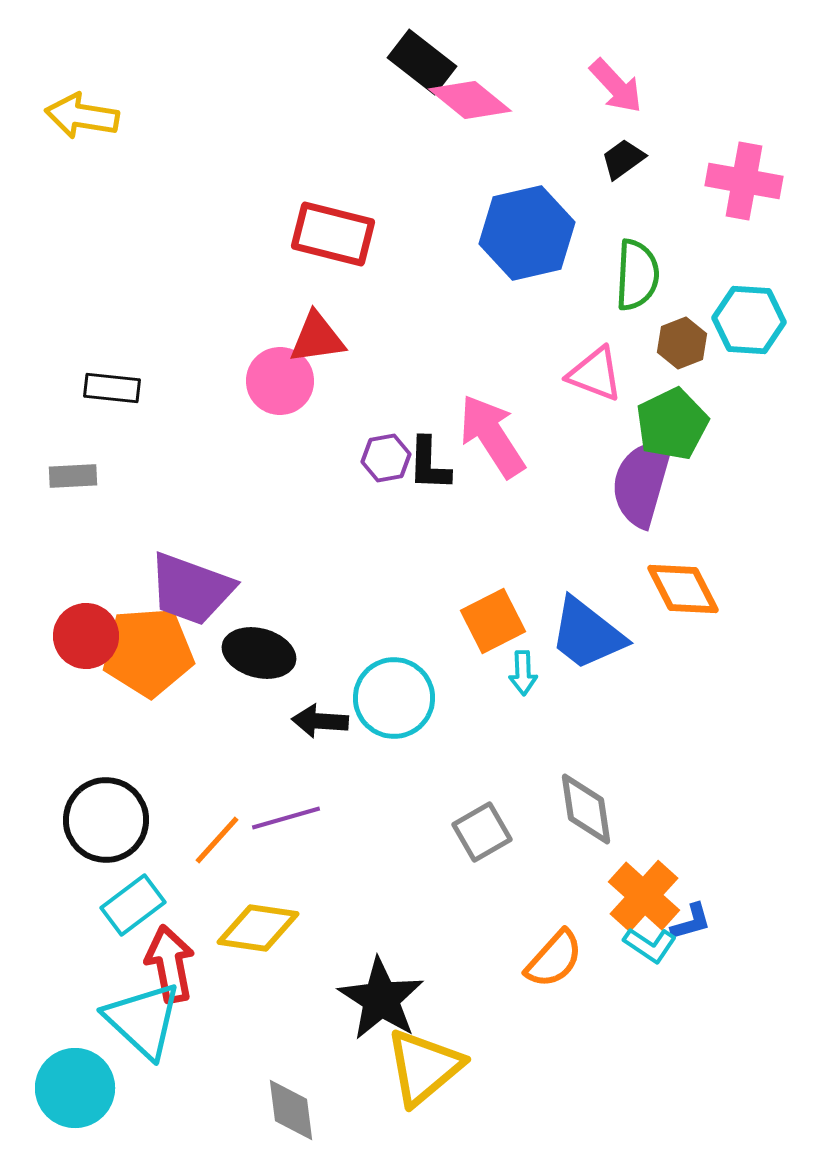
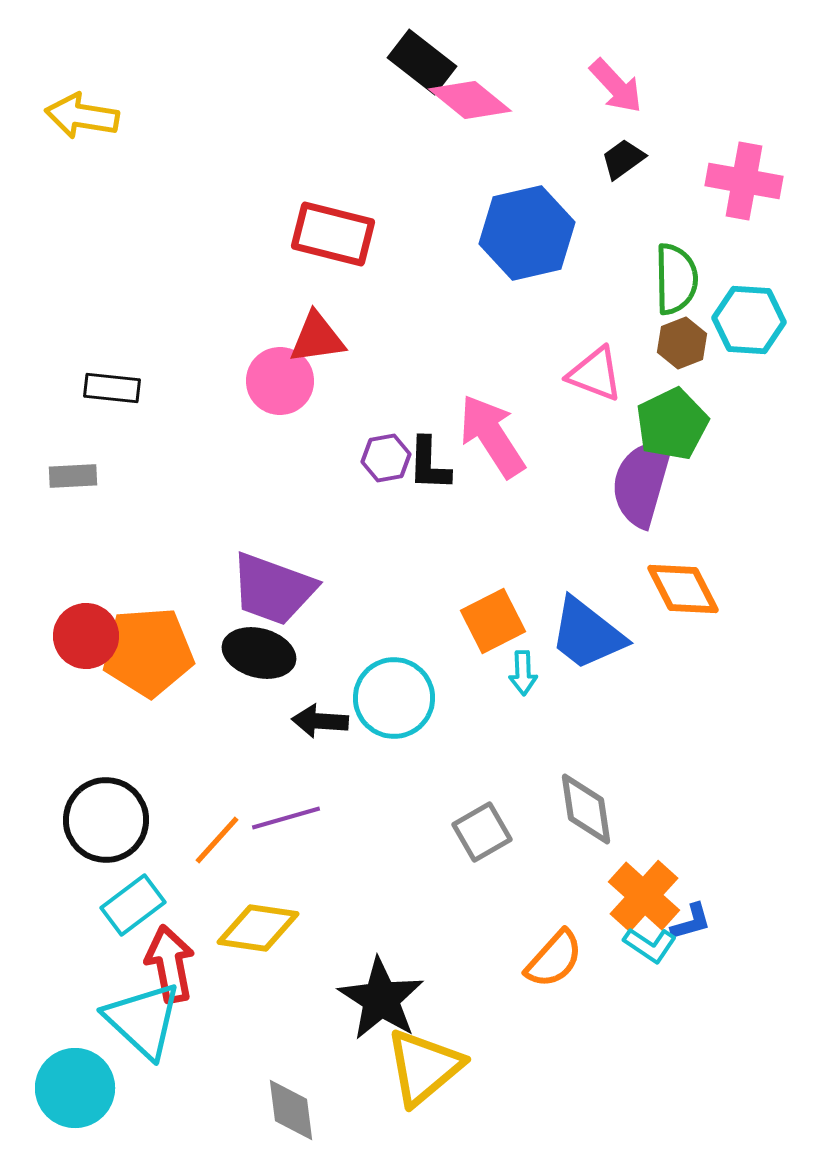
green semicircle at (637, 275): moved 39 px right, 4 px down; rotated 4 degrees counterclockwise
purple trapezoid at (191, 589): moved 82 px right
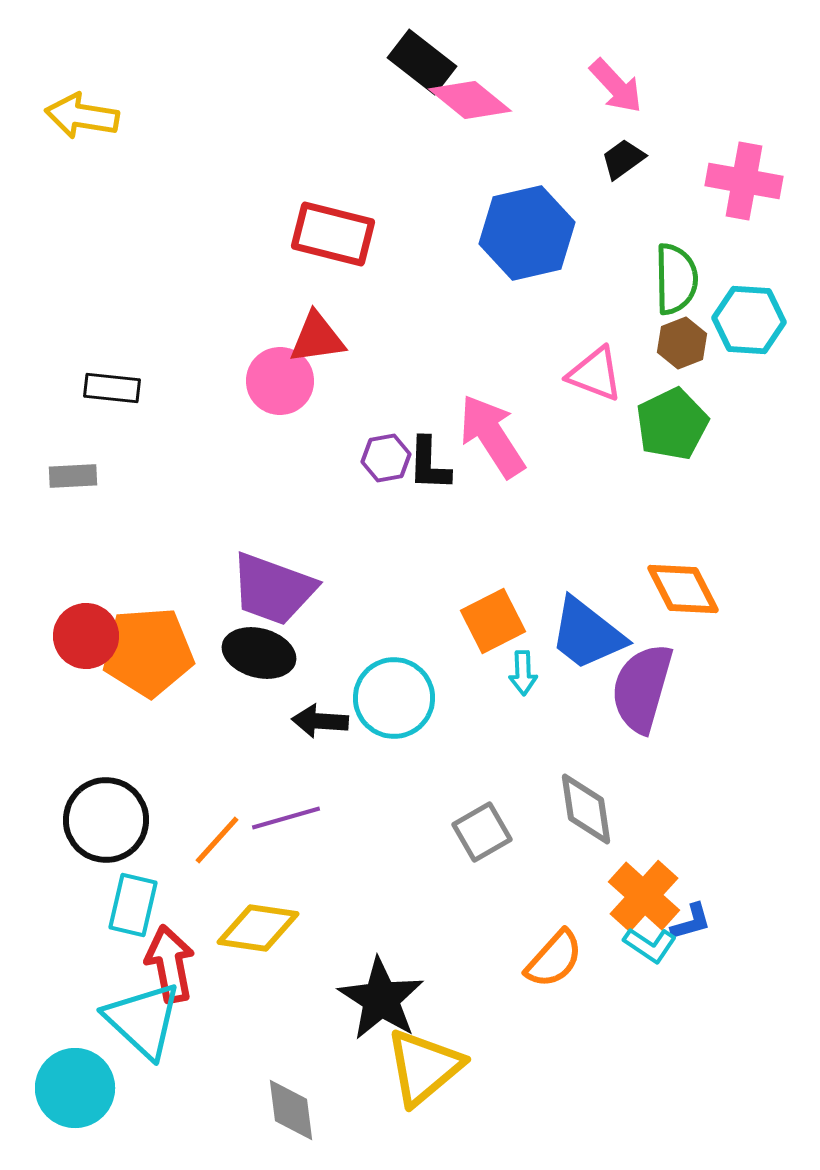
purple semicircle at (642, 482): moved 206 px down
cyan rectangle at (133, 905): rotated 40 degrees counterclockwise
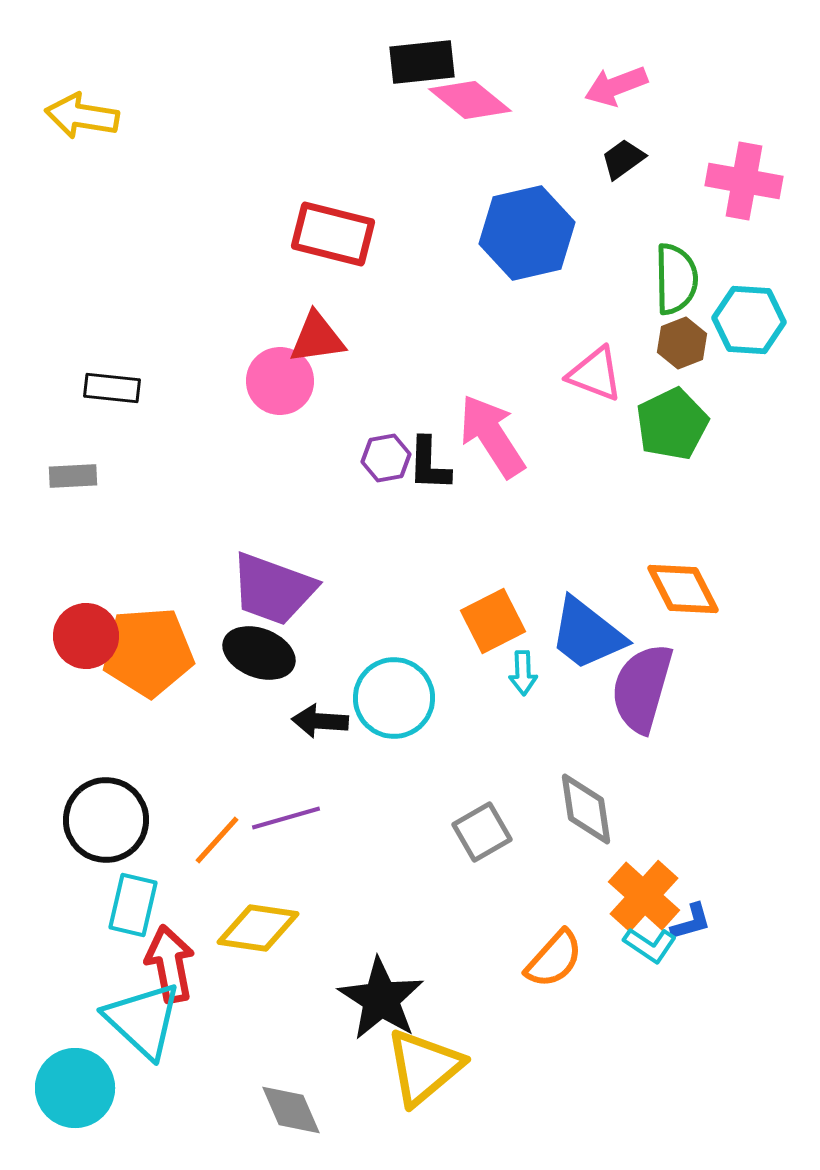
black rectangle at (422, 62): rotated 44 degrees counterclockwise
pink arrow at (616, 86): rotated 112 degrees clockwise
black ellipse at (259, 653): rotated 6 degrees clockwise
gray diamond at (291, 1110): rotated 16 degrees counterclockwise
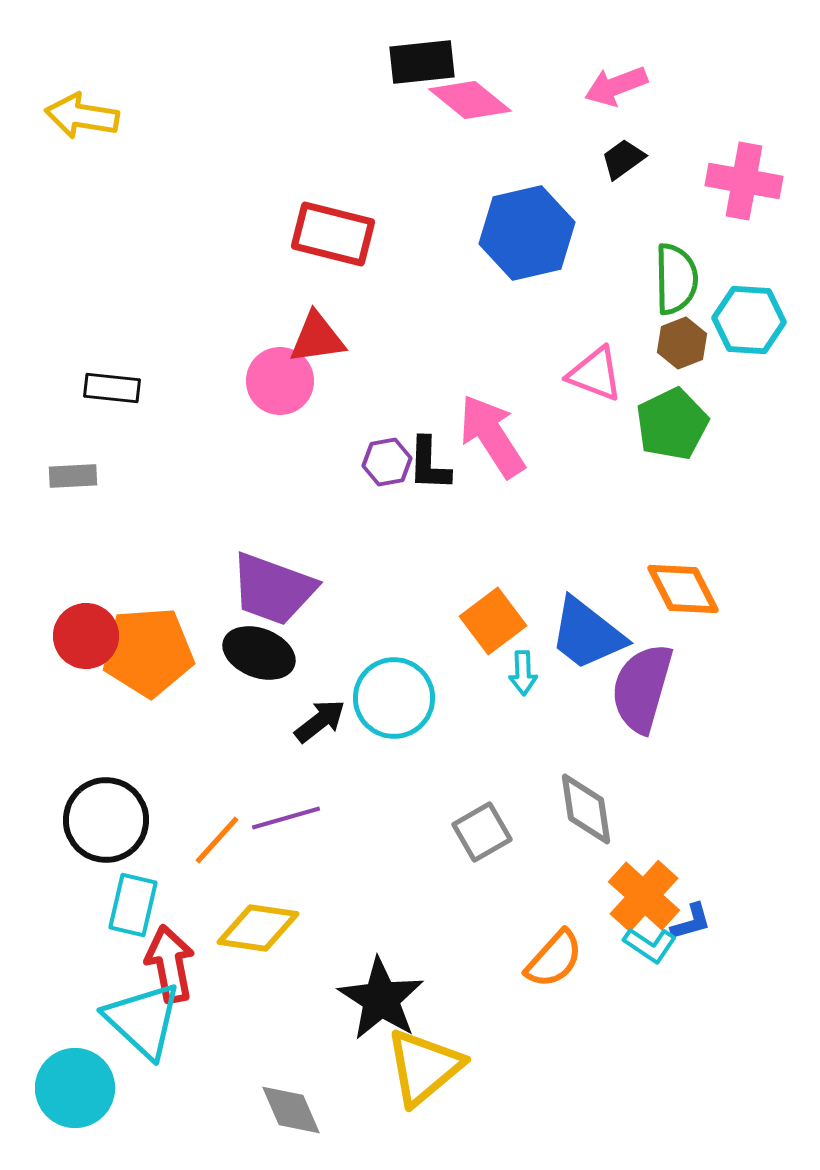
purple hexagon at (386, 458): moved 1 px right, 4 px down
orange square at (493, 621): rotated 10 degrees counterclockwise
black arrow at (320, 721): rotated 138 degrees clockwise
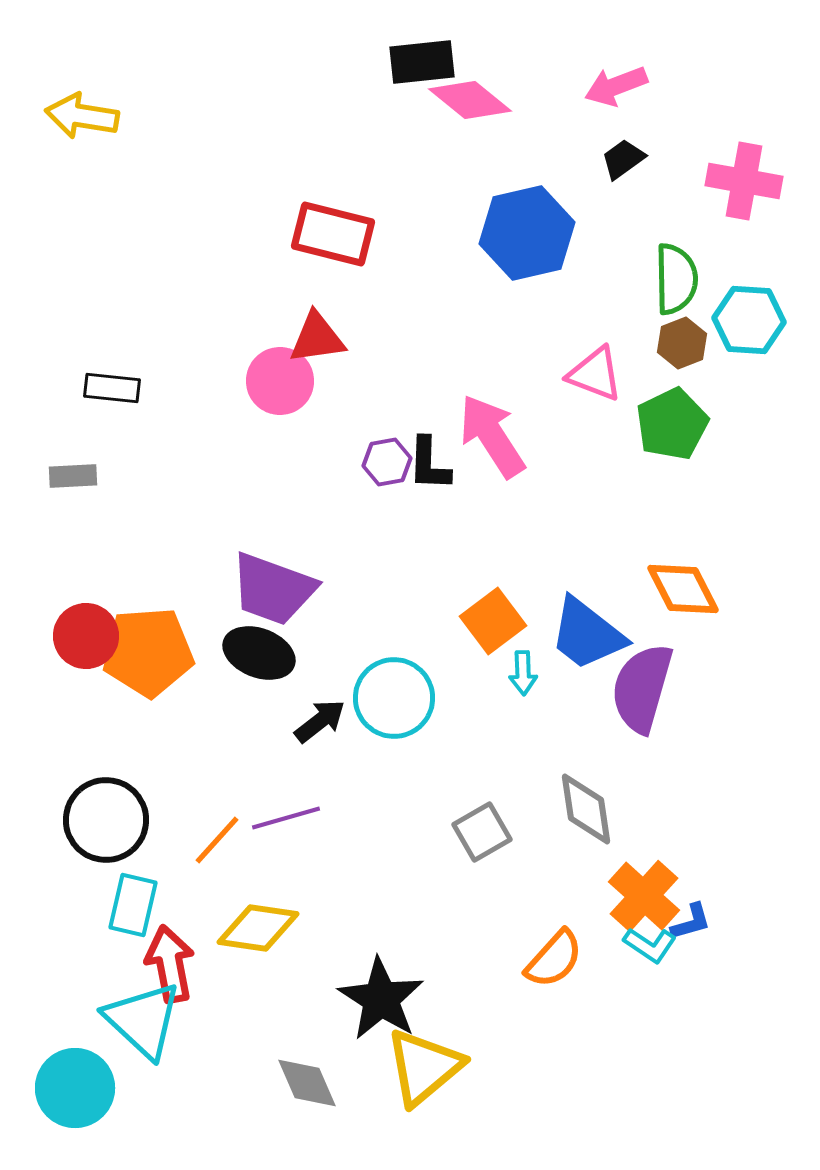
gray diamond at (291, 1110): moved 16 px right, 27 px up
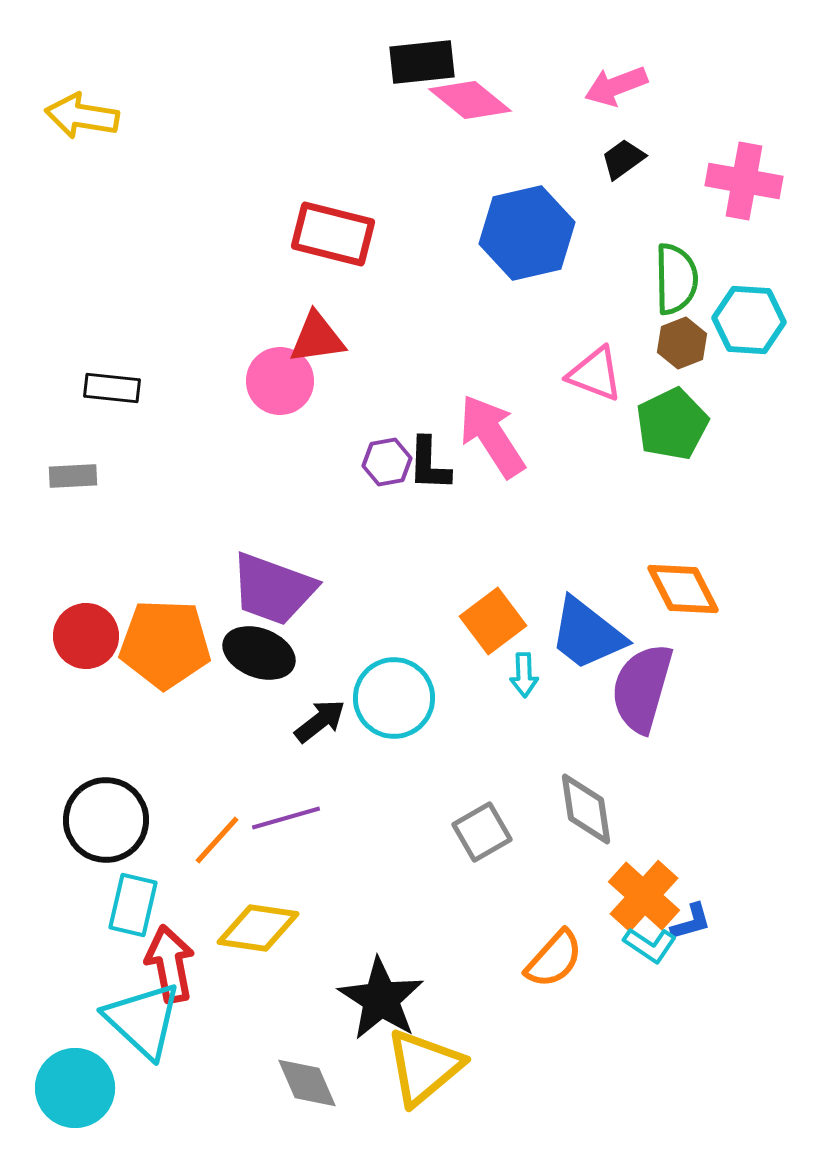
orange pentagon at (148, 652): moved 17 px right, 8 px up; rotated 6 degrees clockwise
cyan arrow at (523, 673): moved 1 px right, 2 px down
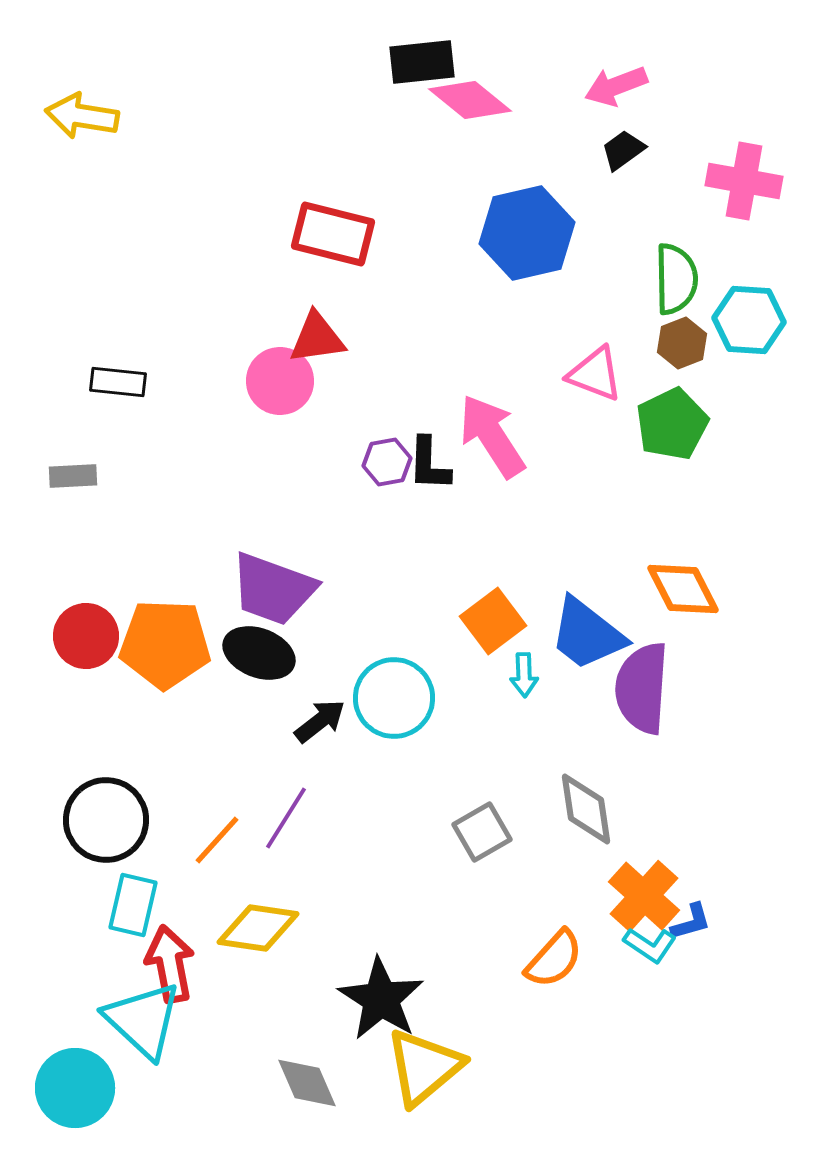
black trapezoid at (623, 159): moved 9 px up
black rectangle at (112, 388): moved 6 px right, 6 px up
purple semicircle at (642, 688): rotated 12 degrees counterclockwise
purple line at (286, 818): rotated 42 degrees counterclockwise
